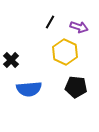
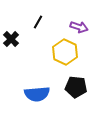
black line: moved 12 px left
black cross: moved 21 px up
blue semicircle: moved 8 px right, 5 px down
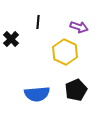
black line: rotated 24 degrees counterclockwise
black pentagon: moved 3 px down; rotated 30 degrees counterclockwise
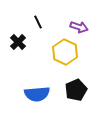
black line: rotated 32 degrees counterclockwise
black cross: moved 7 px right, 3 px down
